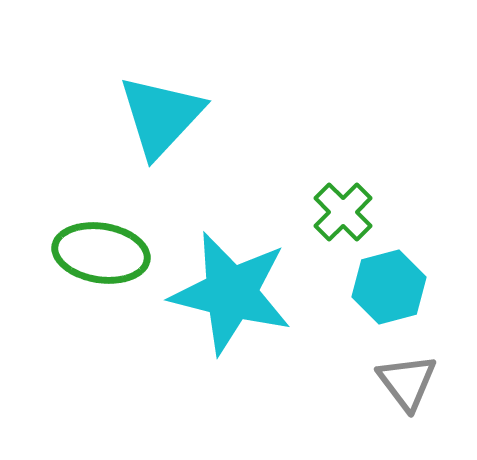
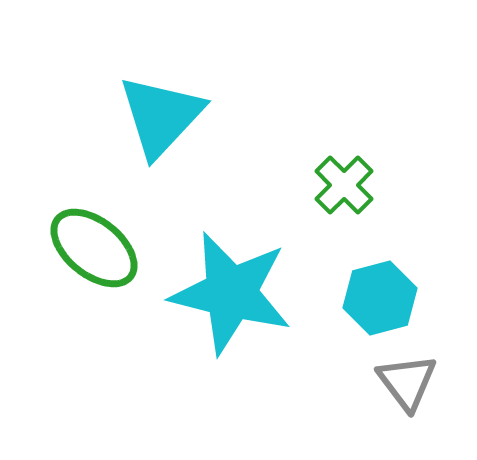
green cross: moved 1 px right, 27 px up
green ellipse: moved 7 px left, 5 px up; rotated 30 degrees clockwise
cyan hexagon: moved 9 px left, 11 px down
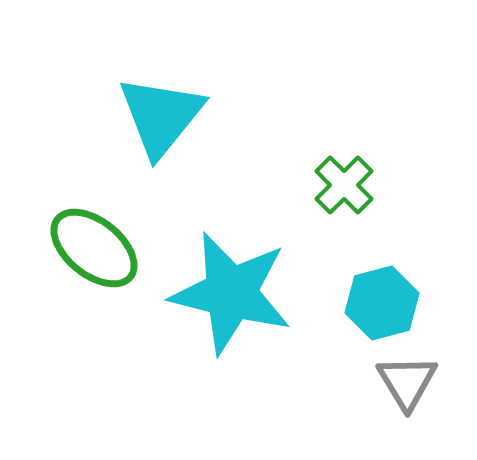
cyan triangle: rotated 4 degrees counterclockwise
cyan hexagon: moved 2 px right, 5 px down
gray triangle: rotated 6 degrees clockwise
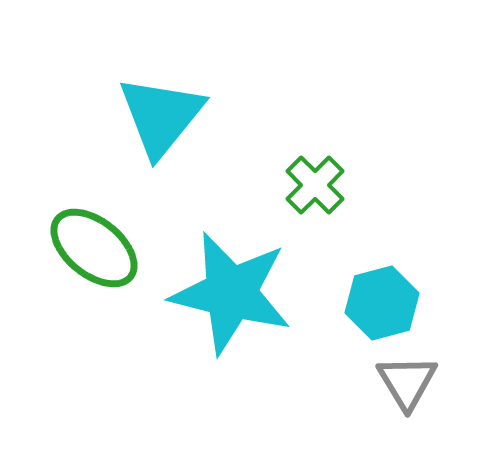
green cross: moved 29 px left
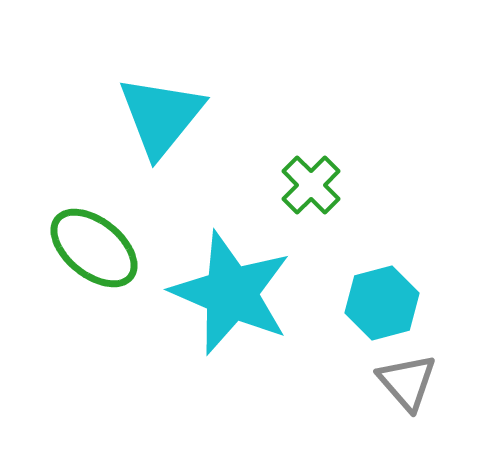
green cross: moved 4 px left
cyan star: rotated 9 degrees clockwise
gray triangle: rotated 10 degrees counterclockwise
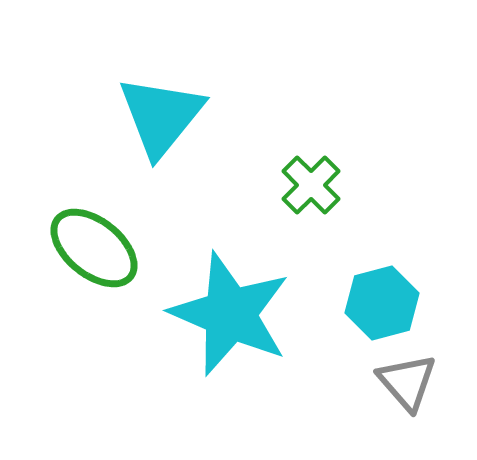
cyan star: moved 1 px left, 21 px down
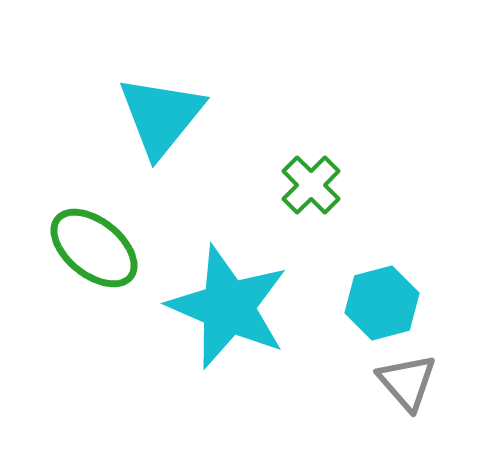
cyan star: moved 2 px left, 7 px up
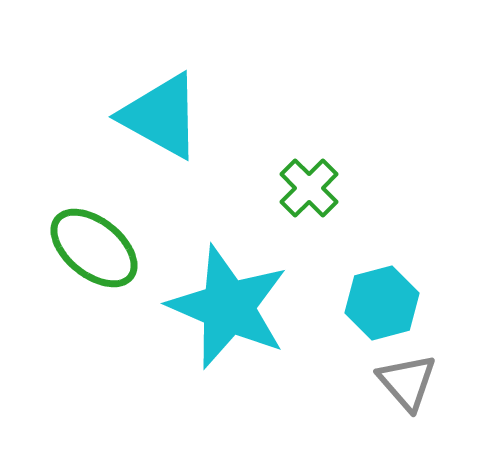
cyan triangle: rotated 40 degrees counterclockwise
green cross: moved 2 px left, 3 px down
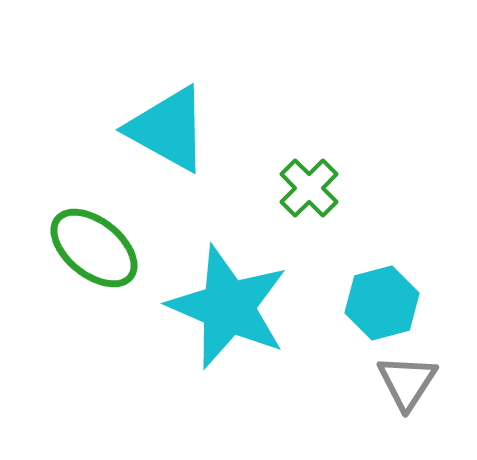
cyan triangle: moved 7 px right, 13 px down
gray triangle: rotated 14 degrees clockwise
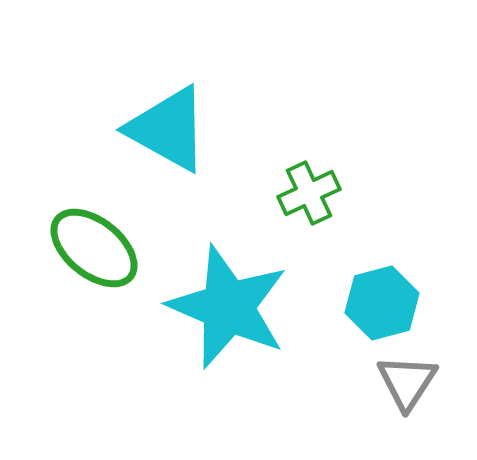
green cross: moved 5 px down; rotated 20 degrees clockwise
